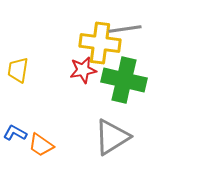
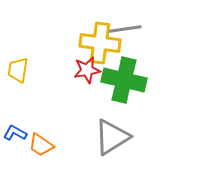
red star: moved 4 px right
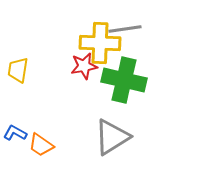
yellow cross: rotated 6 degrees counterclockwise
red star: moved 3 px left, 4 px up
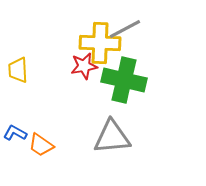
gray line: rotated 20 degrees counterclockwise
yellow trapezoid: rotated 12 degrees counterclockwise
gray triangle: rotated 27 degrees clockwise
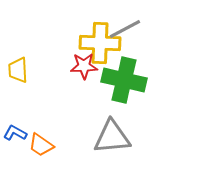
red star: rotated 8 degrees clockwise
